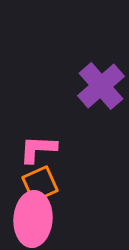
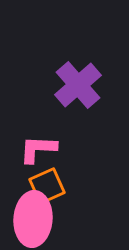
purple cross: moved 23 px left, 1 px up
orange square: moved 7 px right, 2 px down
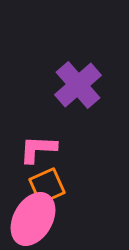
pink ellipse: rotated 26 degrees clockwise
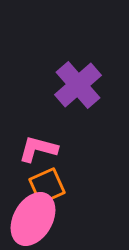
pink L-shape: rotated 12 degrees clockwise
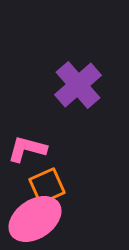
pink L-shape: moved 11 px left
pink ellipse: moved 2 px right; rotated 26 degrees clockwise
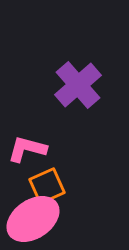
pink ellipse: moved 2 px left
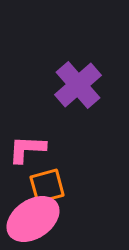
pink L-shape: rotated 12 degrees counterclockwise
orange square: rotated 9 degrees clockwise
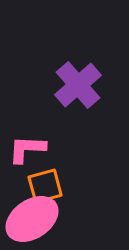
orange square: moved 2 px left
pink ellipse: moved 1 px left
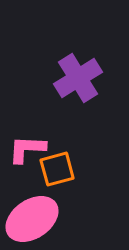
purple cross: moved 7 px up; rotated 9 degrees clockwise
orange square: moved 12 px right, 17 px up
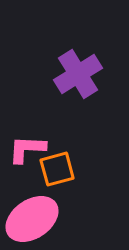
purple cross: moved 4 px up
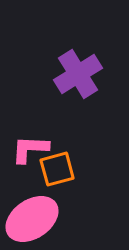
pink L-shape: moved 3 px right
